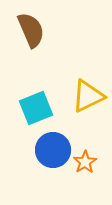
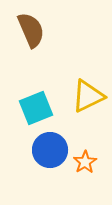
blue circle: moved 3 px left
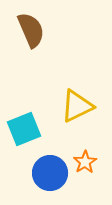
yellow triangle: moved 11 px left, 10 px down
cyan square: moved 12 px left, 21 px down
blue circle: moved 23 px down
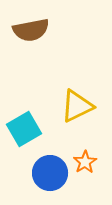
brown semicircle: rotated 102 degrees clockwise
cyan square: rotated 8 degrees counterclockwise
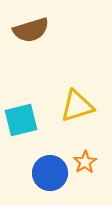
brown semicircle: rotated 6 degrees counterclockwise
yellow triangle: rotated 9 degrees clockwise
cyan square: moved 3 px left, 9 px up; rotated 16 degrees clockwise
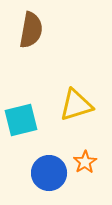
brown semicircle: rotated 63 degrees counterclockwise
yellow triangle: moved 1 px left, 1 px up
blue circle: moved 1 px left
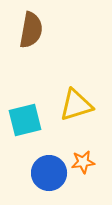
cyan square: moved 4 px right
orange star: moved 2 px left; rotated 25 degrees clockwise
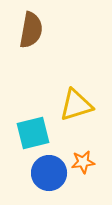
cyan square: moved 8 px right, 13 px down
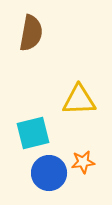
brown semicircle: moved 3 px down
yellow triangle: moved 3 px right, 5 px up; rotated 15 degrees clockwise
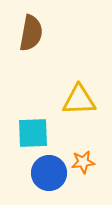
cyan square: rotated 12 degrees clockwise
